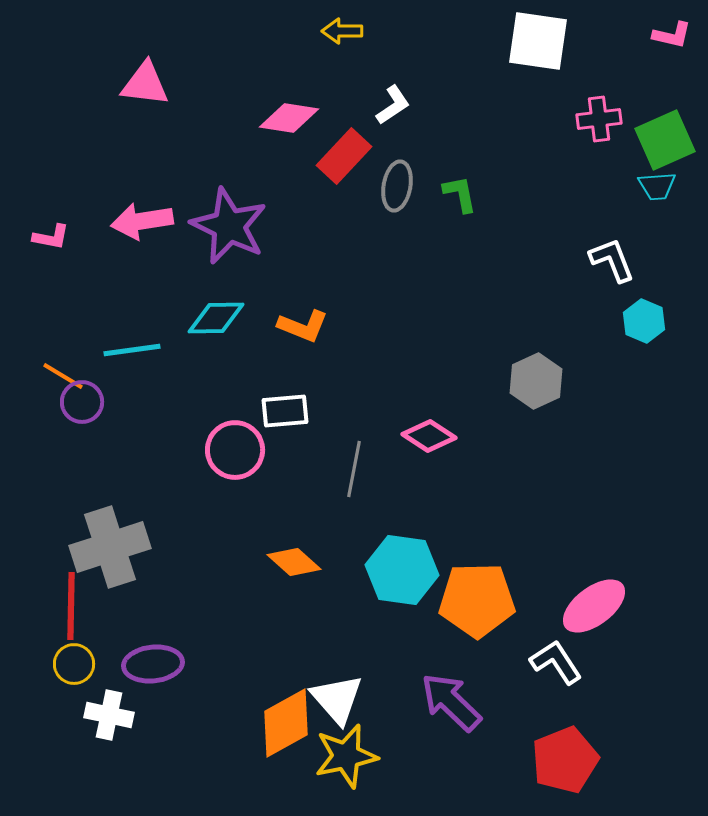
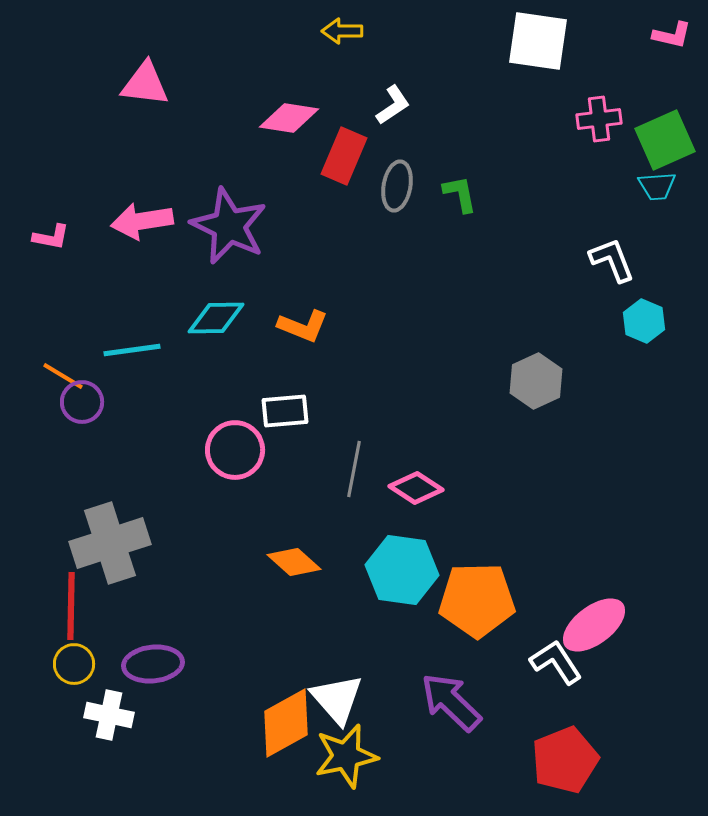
red rectangle at (344, 156): rotated 20 degrees counterclockwise
pink diamond at (429, 436): moved 13 px left, 52 px down
gray cross at (110, 547): moved 4 px up
pink ellipse at (594, 606): moved 19 px down
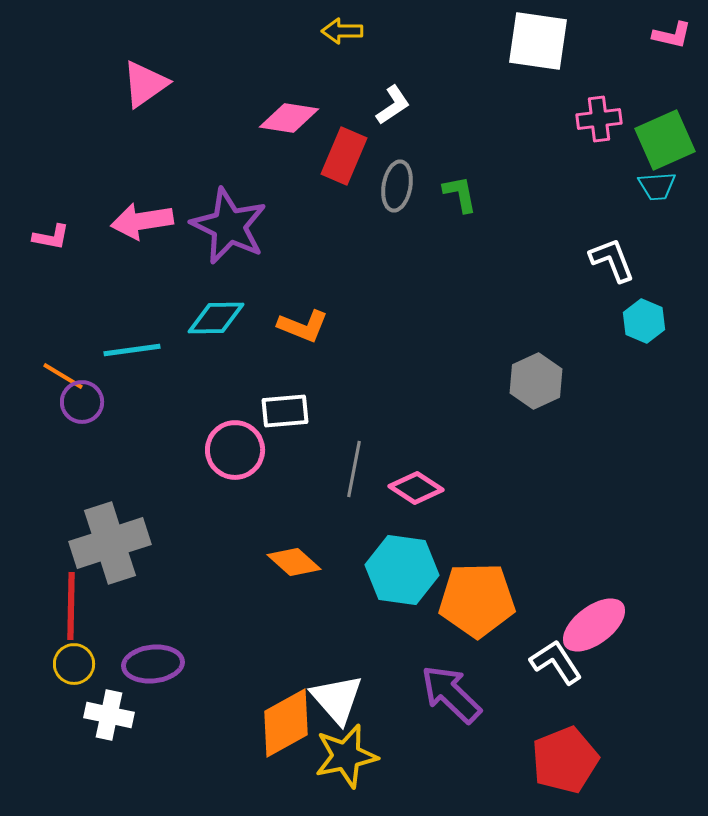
pink triangle at (145, 84): rotated 42 degrees counterclockwise
purple arrow at (451, 702): moved 8 px up
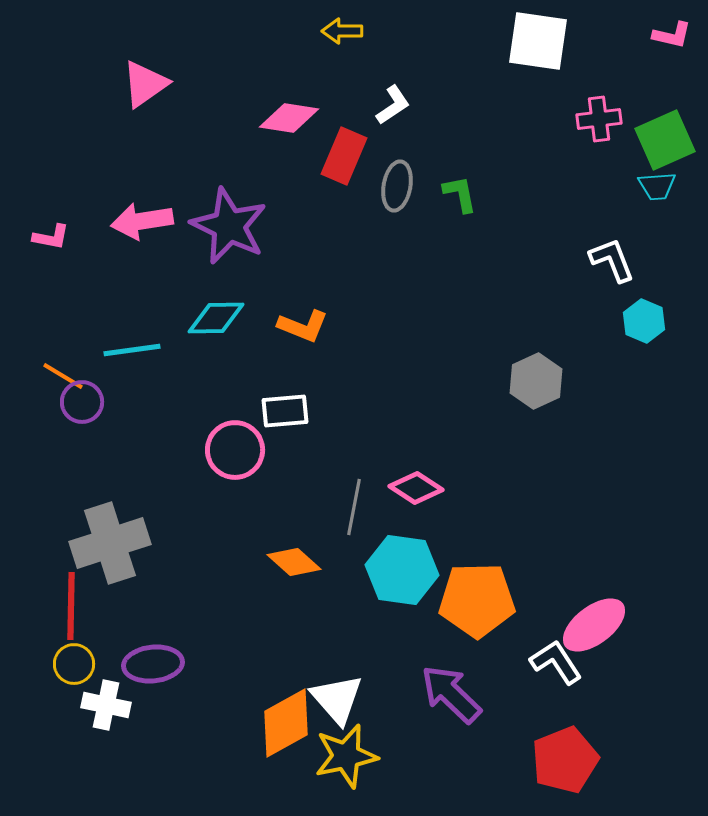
gray line at (354, 469): moved 38 px down
white cross at (109, 715): moved 3 px left, 10 px up
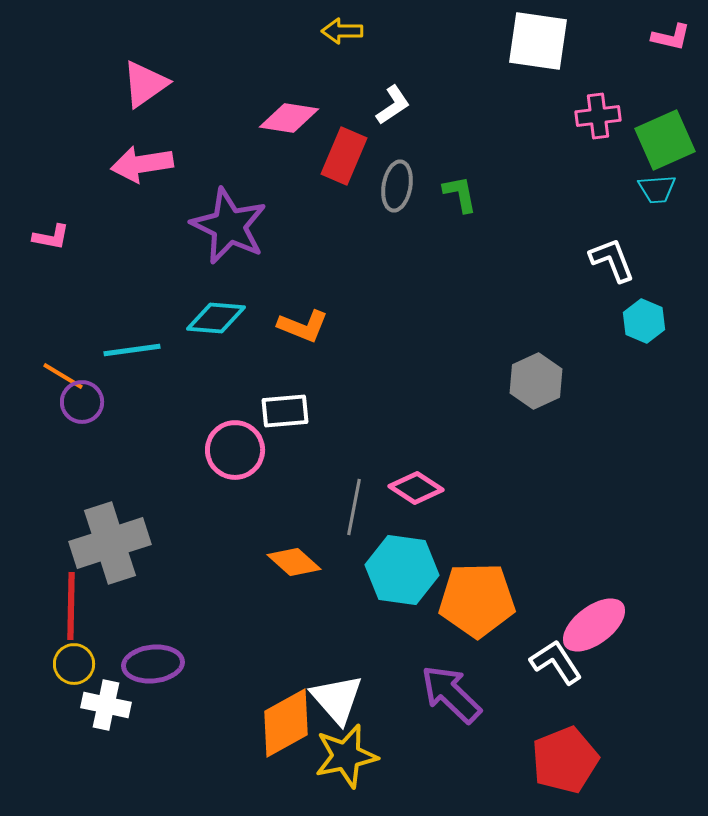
pink L-shape at (672, 35): moved 1 px left, 2 px down
pink cross at (599, 119): moved 1 px left, 3 px up
cyan trapezoid at (657, 186): moved 3 px down
pink arrow at (142, 221): moved 57 px up
cyan diamond at (216, 318): rotated 6 degrees clockwise
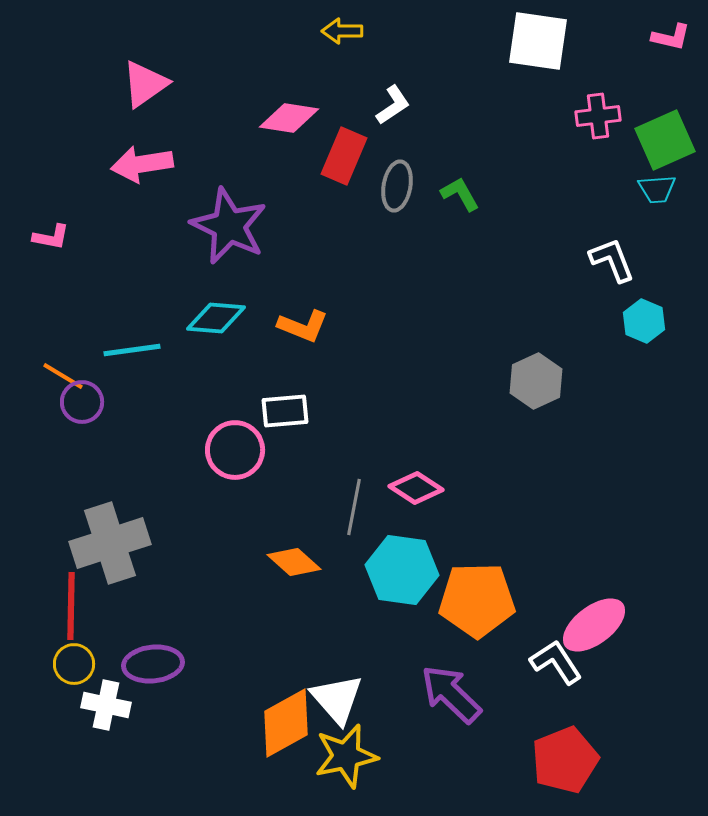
green L-shape at (460, 194): rotated 18 degrees counterclockwise
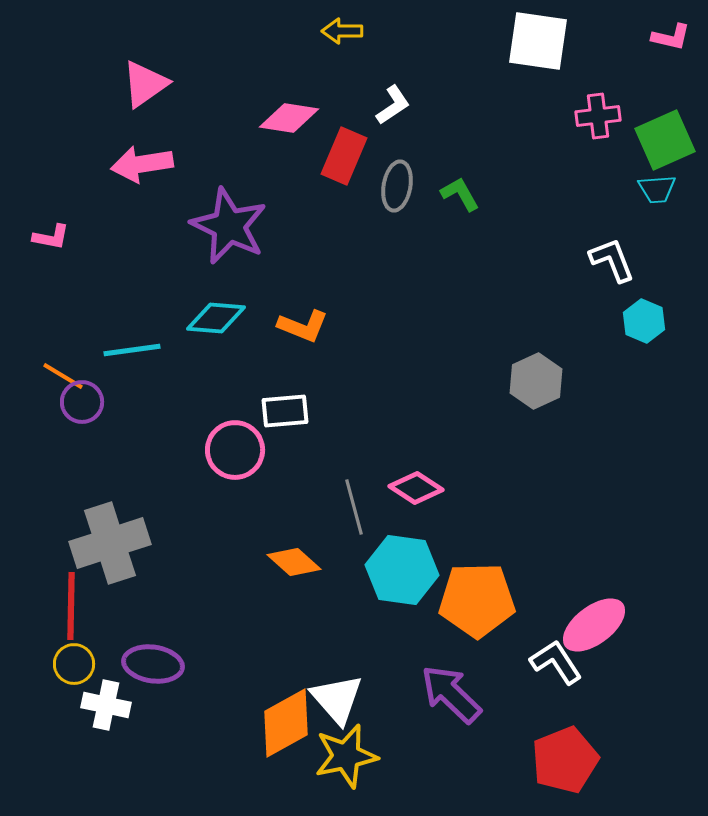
gray line at (354, 507): rotated 26 degrees counterclockwise
purple ellipse at (153, 664): rotated 14 degrees clockwise
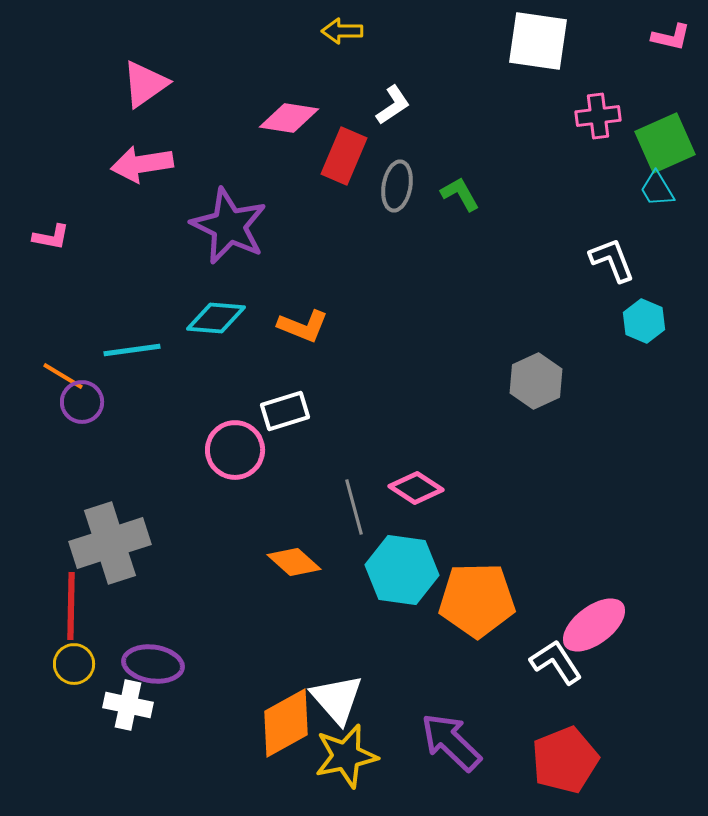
green square at (665, 140): moved 3 px down
cyan trapezoid at (657, 189): rotated 63 degrees clockwise
white rectangle at (285, 411): rotated 12 degrees counterclockwise
purple arrow at (451, 694): moved 48 px down
white cross at (106, 705): moved 22 px right
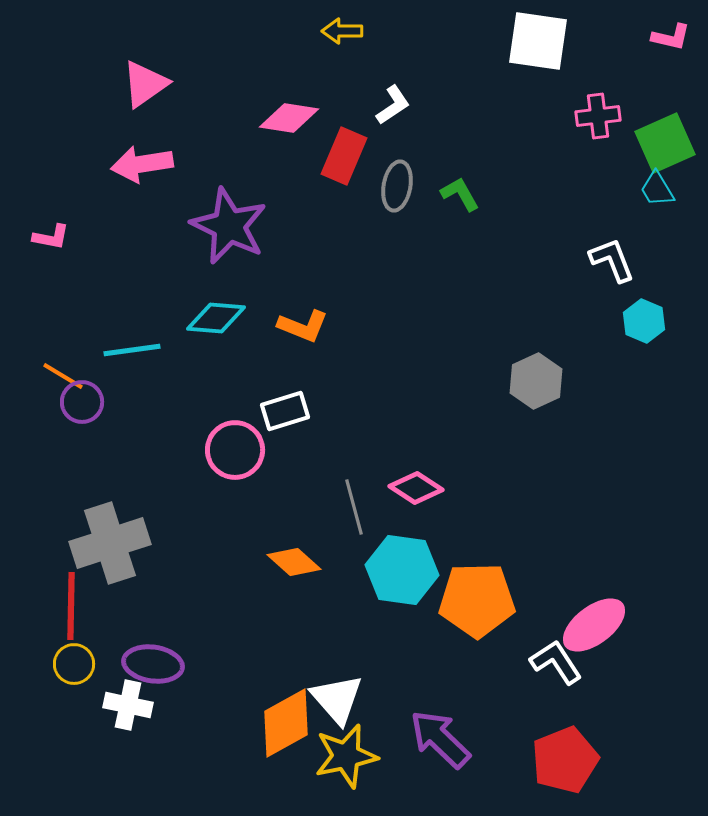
purple arrow at (451, 742): moved 11 px left, 3 px up
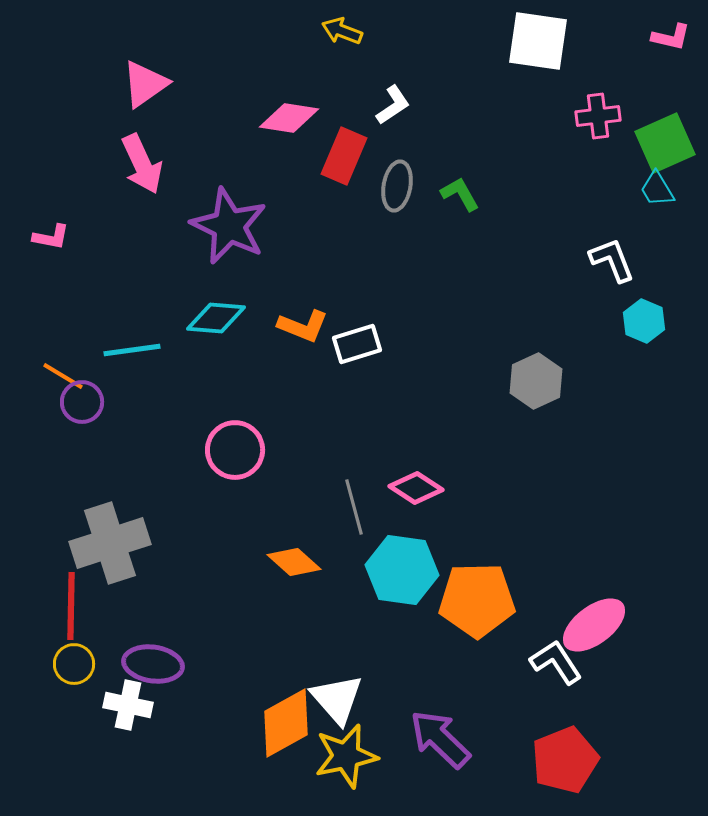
yellow arrow at (342, 31): rotated 21 degrees clockwise
pink arrow at (142, 164): rotated 106 degrees counterclockwise
white rectangle at (285, 411): moved 72 px right, 67 px up
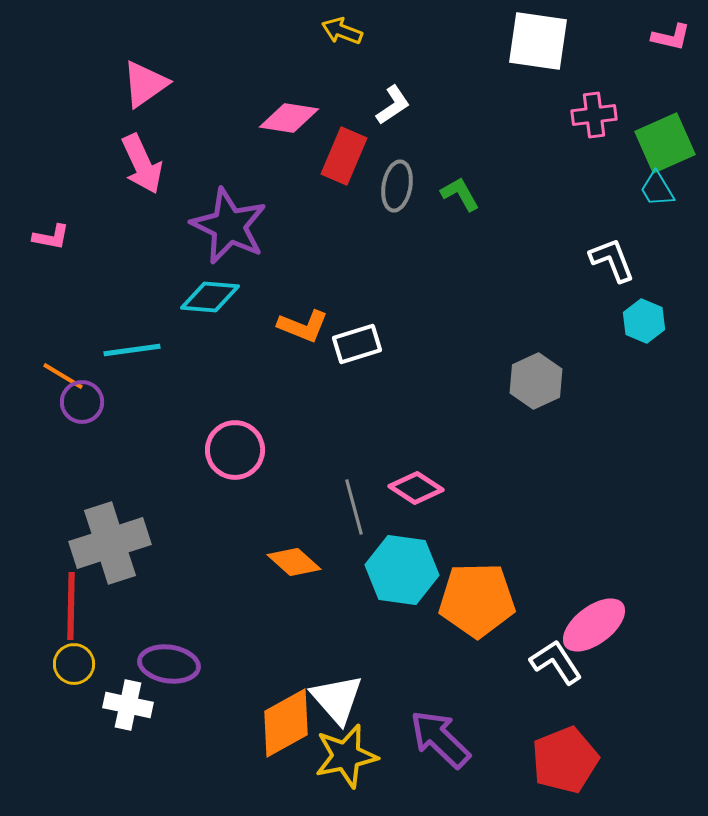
pink cross at (598, 116): moved 4 px left, 1 px up
cyan diamond at (216, 318): moved 6 px left, 21 px up
purple ellipse at (153, 664): moved 16 px right
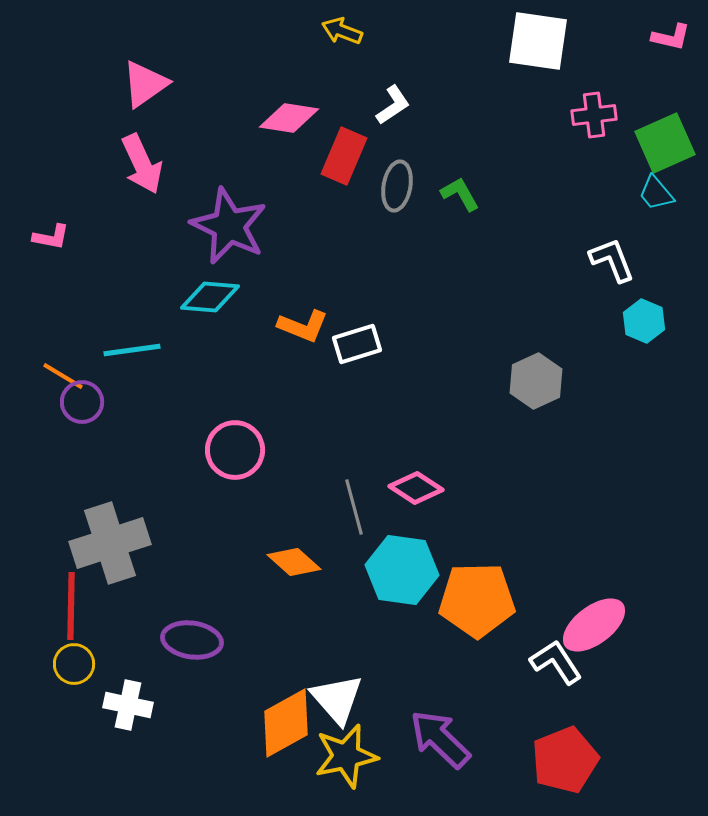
cyan trapezoid at (657, 189): moved 1 px left, 4 px down; rotated 9 degrees counterclockwise
purple ellipse at (169, 664): moved 23 px right, 24 px up
